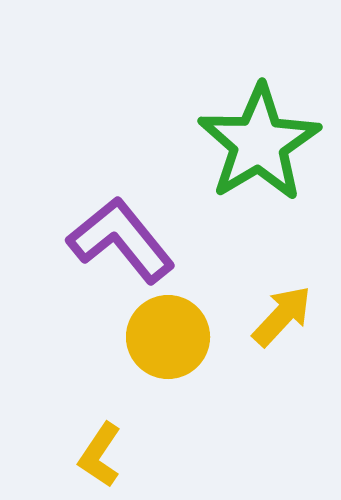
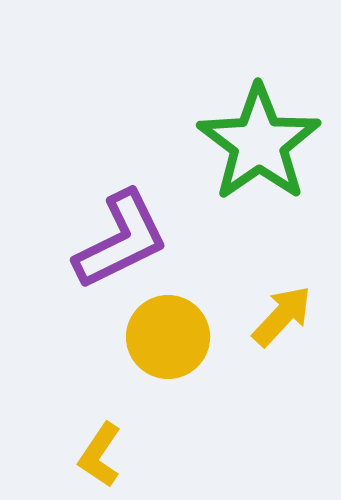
green star: rotated 4 degrees counterclockwise
purple L-shape: rotated 103 degrees clockwise
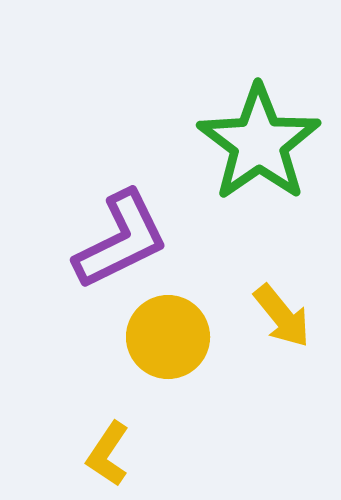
yellow arrow: rotated 98 degrees clockwise
yellow L-shape: moved 8 px right, 1 px up
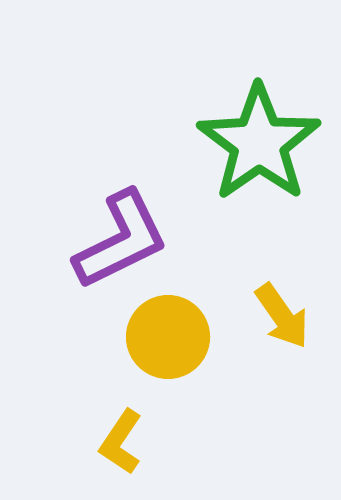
yellow arrow: rotated 4 degrees clockwise
yellow L-shape: moved 13 px right, 12 px up
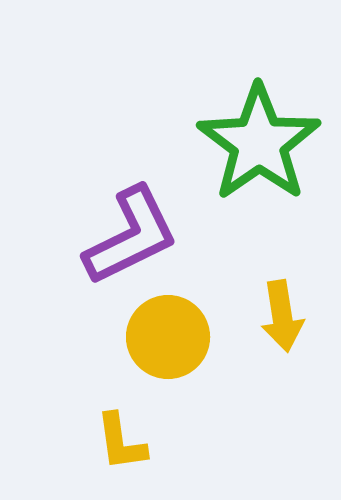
purple L-shape: moved 10 px right, 4 px up
yellow arrow: rotated 26 degrees clockwise
yellow L-shape: rotated 42 degrees counterclockwise
